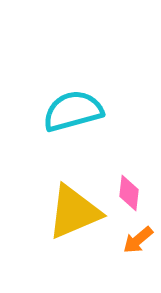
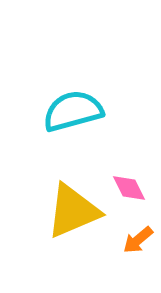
pink diamond: moved 5 px up; rotated 33 degrees counterclockwise
yellow triangle: moved 1 px left, 1 px up
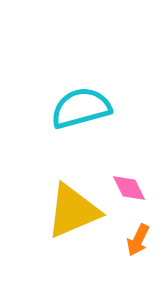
cyan semicircle: moved 8 px right, 3 px up
orange arrow: rotated 24 degrees counterclockwise
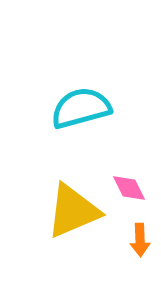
orange arrow: moved 2 px right; rotated 28 degrees counterclockwise
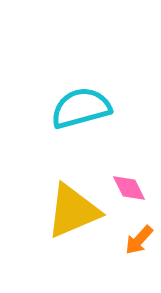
orange arrow: moved 1 px left; rotated 44 degrees clockwise
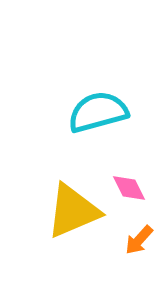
cyan semicircle: moved 17 px right, 4 px down
